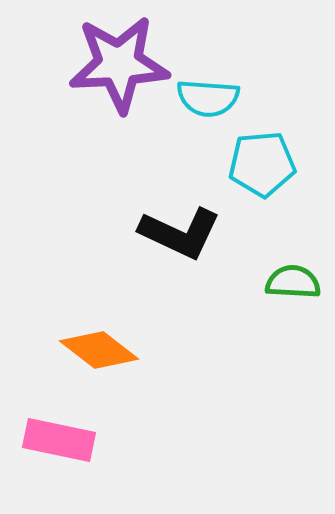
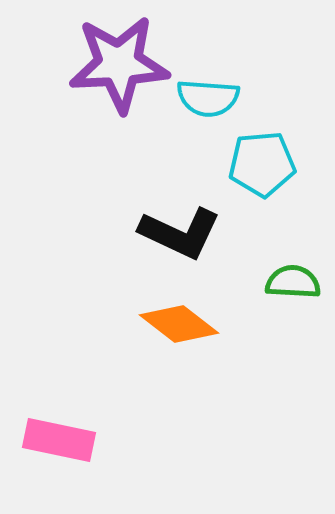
orange diamond: moved 80 px right, 26 px up
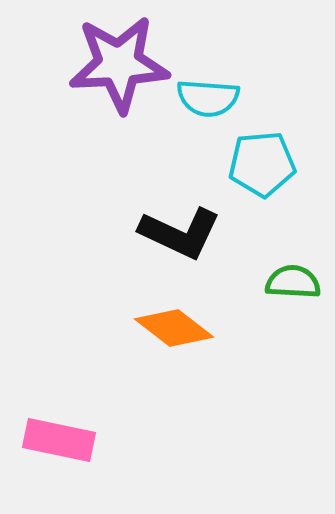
orange diamond: moved 5 px left, 4 px down
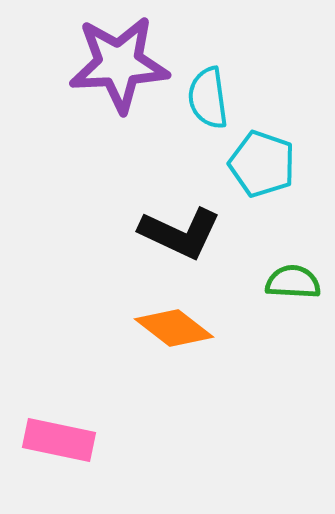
cyan semicircle: rotated 78 degrees clockwise
cyan pentagon: rotated 24 degrees clockwise
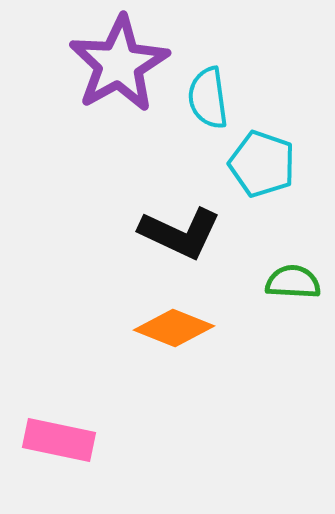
purple star: rotated 26 degrees counterclockwise
orange diamond: rotated 16 degrees counterclockwise
